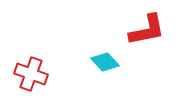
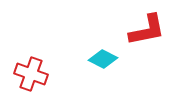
cyan diamond: moved 2 px left, 3 px up; rotated 20 degrees counterclockwise
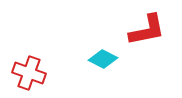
red cross: moved 2 px left, 1 px up
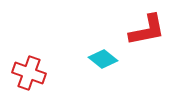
cyan diamond: rotated 12 degrees clockwise
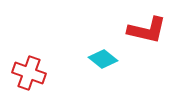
red L-shape: rotated 24 degrees clockwise
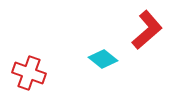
red L-shape: rotated 54 degrees counterclockwise
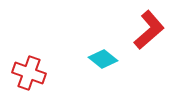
red L-shape: moved 2 px right
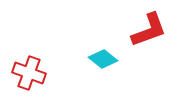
red L-shape: rotated 21 degrees clockwise
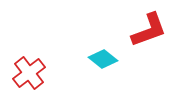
red cross: rotated 32 degrees clockwise
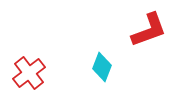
cyan diamond: moved 1 px left, 8 px down; rotated 72 degrees clockwise
